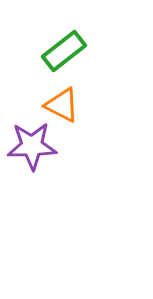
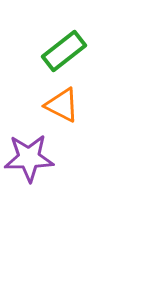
purple star: moved 3 px left, 12 px down
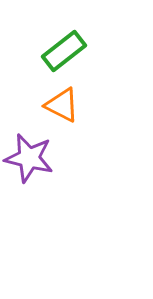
purple star: rotated 15 degrees clockwise
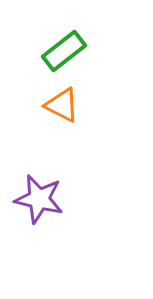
purple star: moved 10 px right, 41 px down
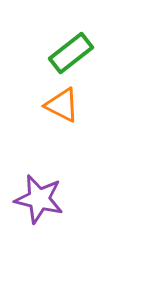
green rectangle: moved 7 px right, 2 px down
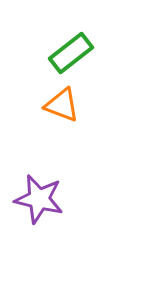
orange triangle: rotated 6 degrees counterclockwise
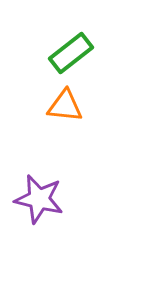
orange triangle: moved 3 px right, 1 px down; rotated 15 degrees counterclockwise
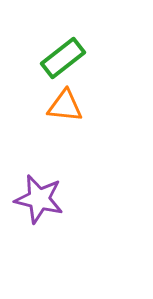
green rectangle: moved 8 px left, 5 px down
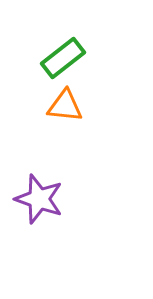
purple star: rotated 6 degrees clockwise
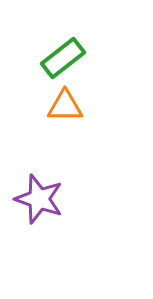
orange triangle: rotated 6 degrees counterclockwise
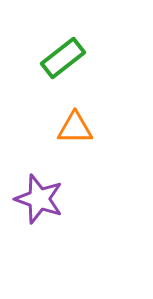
orange triangle: moved 10 px right, 22 px down
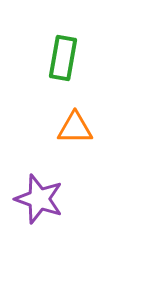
green rectangle: rotated 42 degrees counterclockwise
